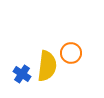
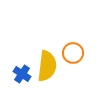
orange circle: moved 2 px right
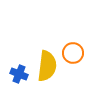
blue cross: moved 3 px left; rotated 12 degrees counterclockwise
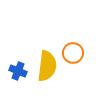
blue cross: moved 1 px left, 3 px up
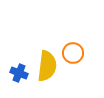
blue cross: moved 1 px right, 2 px down
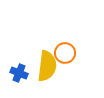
orange circle: moved 8 px left
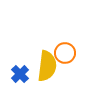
blue cross: moved 1 px right, 1 px down; rotated 24 degrees clockwise
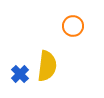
orange circle: moved 8 px right, 27 px up
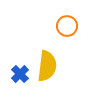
orange circle: moved 6 px left
